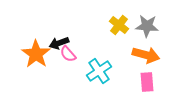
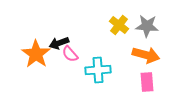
pink semicircle: moved 2 px right
cyan cross: moved 1 px left, 1 px up; rotated 30 degrees clockwise
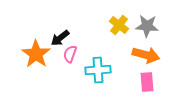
black arrow: moved 1 px right, 5 px up; rotated 18 degrees counterclockwise
pink semicircle: rotated 60 degrees clockwise
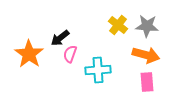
yellow cross: moved 1 px left
orange star: moved 7 px left
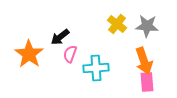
yellow cross: moved 1 px left, 1 px up
black arrow: moved 1 px up
orange arrow: moved 2 px left, 6 px down; rotated 56 degrees clockwise
cyan cross: moved 2 px left, 2 px up
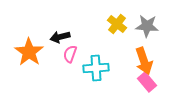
black arrow: rotated 24 degrees clockwise
orange star: moved 2 px up
pink rectangle: rotated 36 degrees counterclockwise
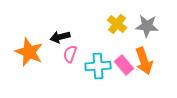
orange star: rotated 12 degrees counterclockwise
cyan cross: moved 2 px right, 2 px up
pink rectangle: moved 23 px left, 17 px up
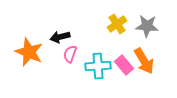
yellow cross: rotated 18 degrees clockwise
orange arrow: rotated 12 degrees counterclockwise
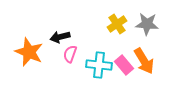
gray star: moved 2 px up
cyan cross: moved 1 px right, 1 px up; rotated 10 degrees clockwise
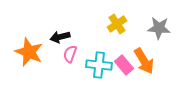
gray star: moved 12 px right, 4 px down
